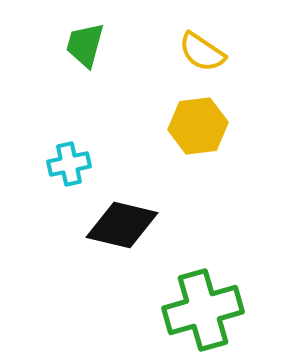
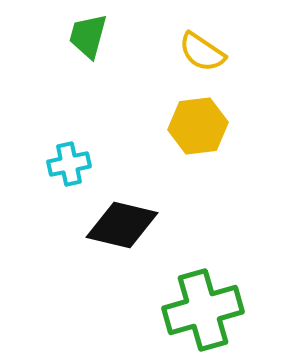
green trapezoid: moved 3 px right, 9 px up
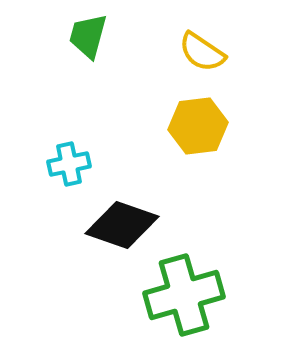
black diamond: rotated 6 degrees clockwise
green cross: moved 19 px left, 15 px up
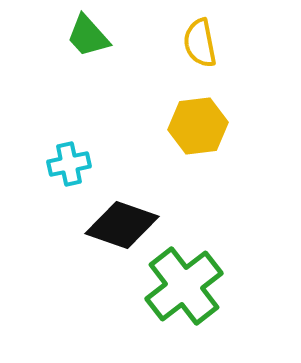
green trapezoid: rotated 57 degrees counterclockwise
yellow semicircle: moved 2 px left, 9 px up; rotated 45 degrees clockwise
green cross: moved 9 px up; rotated 22 degrees counterclockwise
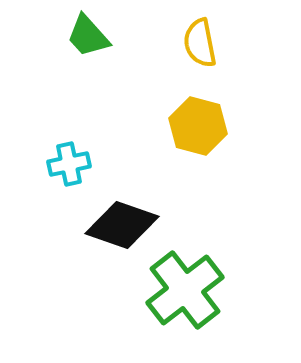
yellow hexagon: rotated 22 degrees clockwise
green cross: moved 1 px right, 4 px down
